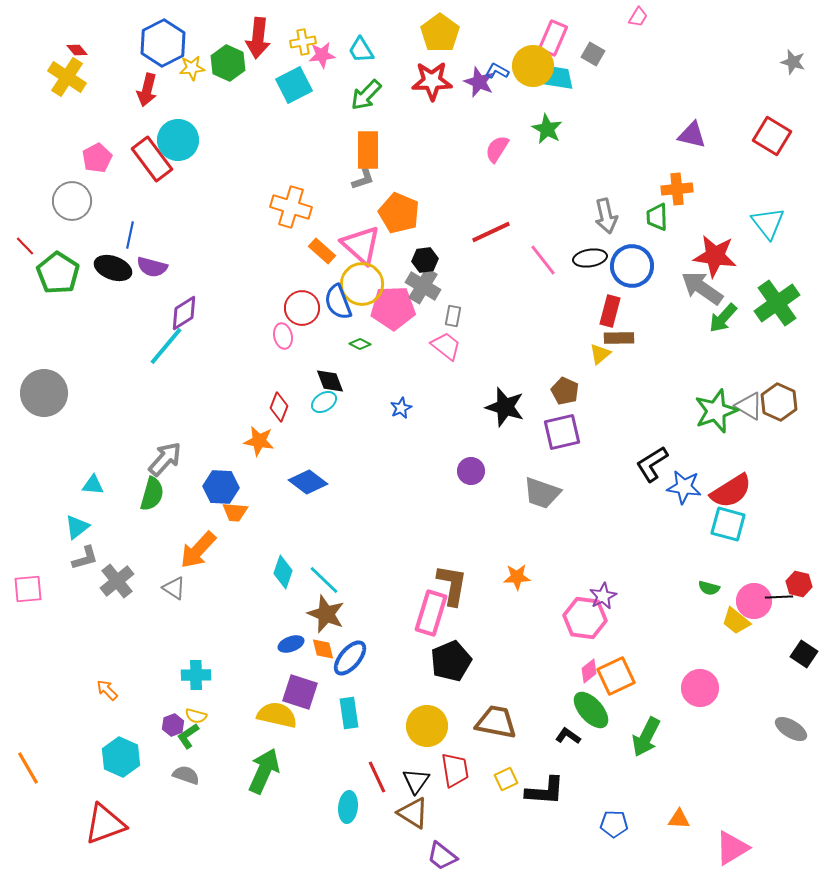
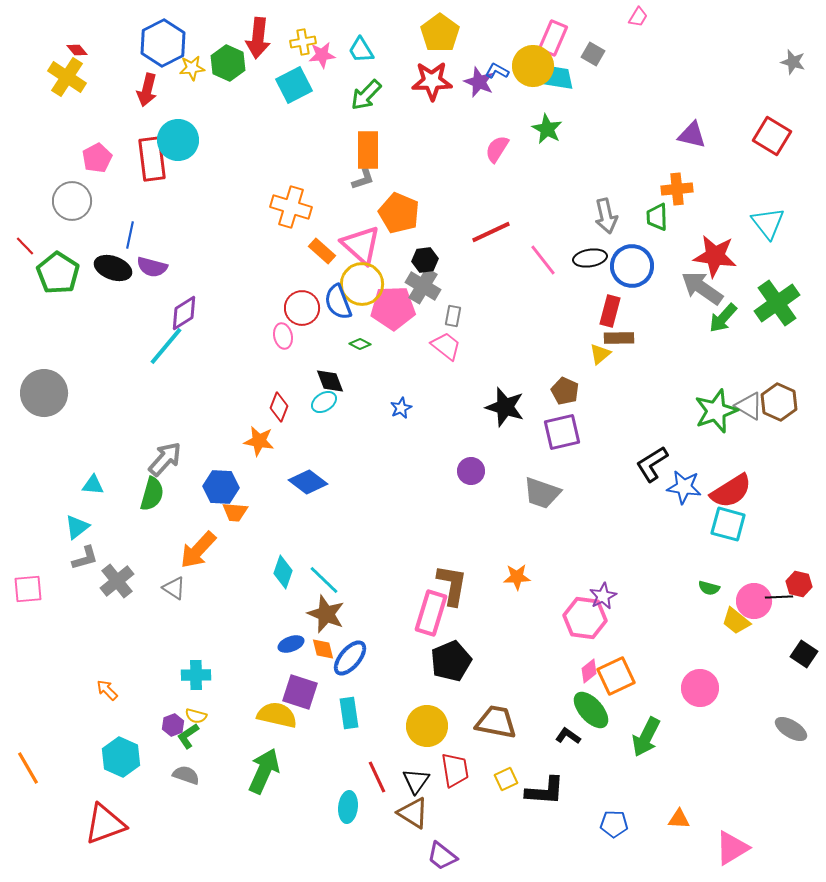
red rectangle at (152, 159): rotated 30 degrees clockwise
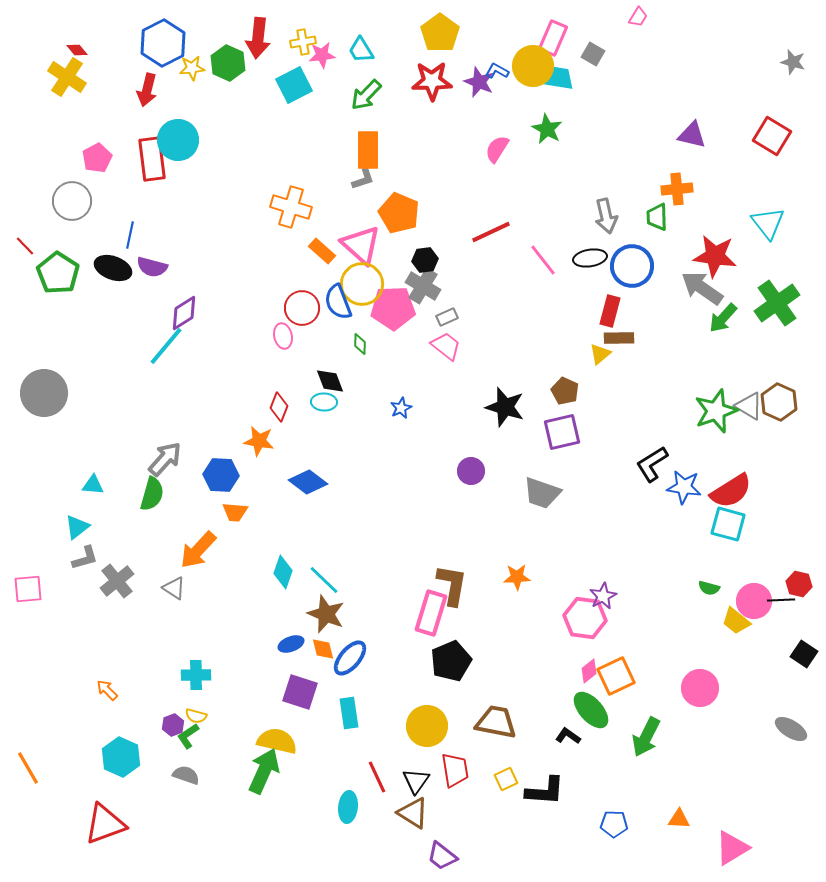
gray rectangle at (453, 316): moved 6 px left, 1 px down; rotated 55 degrees clockwise
green diamond at (360, 344): rotated 65 degrees clockwise
cyan ellipse at (324, 402): rotated 35 degrees clockwise
blue hexagon at (221, 487): moved 12 px up
black line at (779, 597): moved 2 px right, 3 px down
yellow semicircle at (277, 715): moved 26 px down
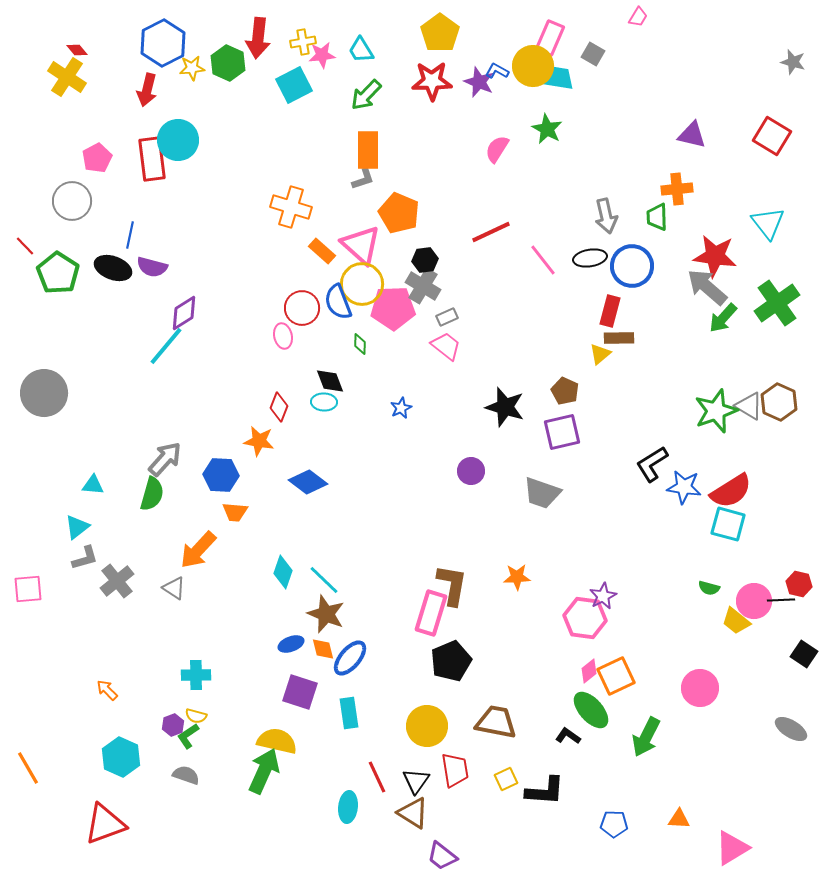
pink rectangle at (553, 38): moved 3 px left
gray arrow at (702, 288): moved 5 px right, 1 px up; rotated 6 degrees clockwise
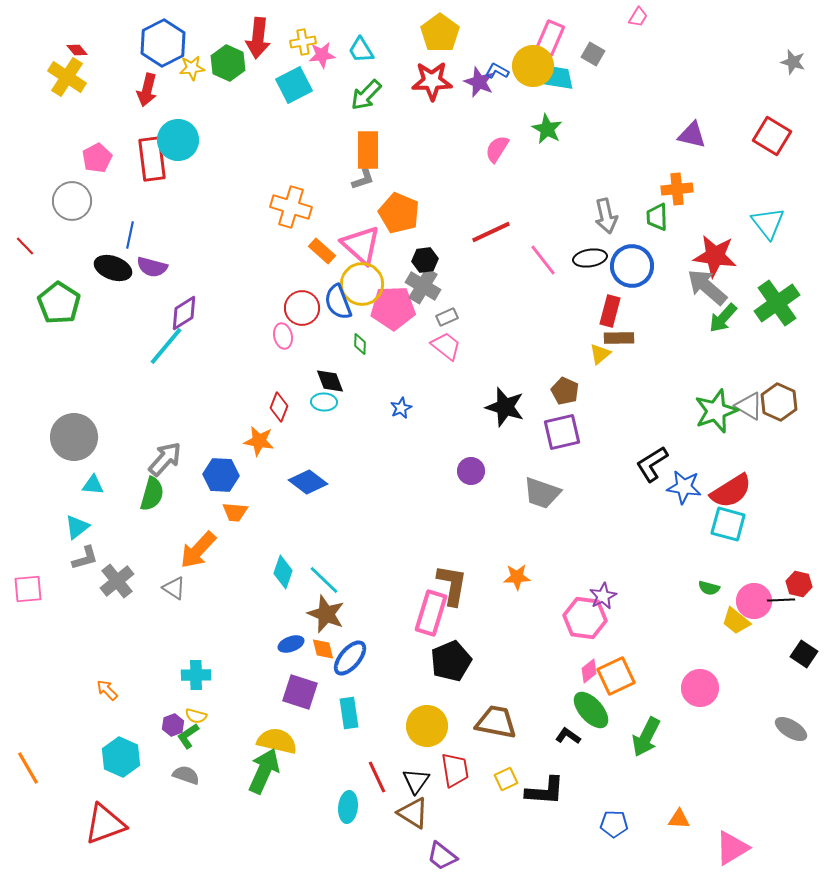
green pentagon at (58, 273): moved 1 px right, 30 px down
gray circle at (44, 393): moved 30 px right, 44 px down
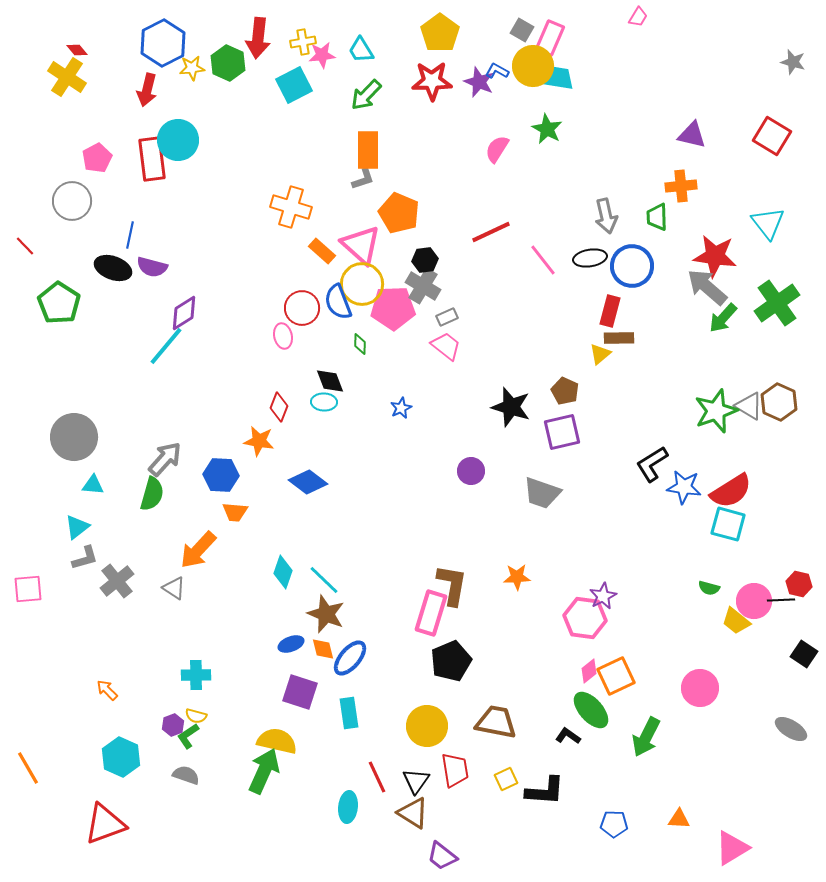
gray square at (593, 54): moved 71 px left, 24 px up
orange cross at (677, 189): moved 4 px right, 3 px up
black star at (505, 407): moved 6 px right
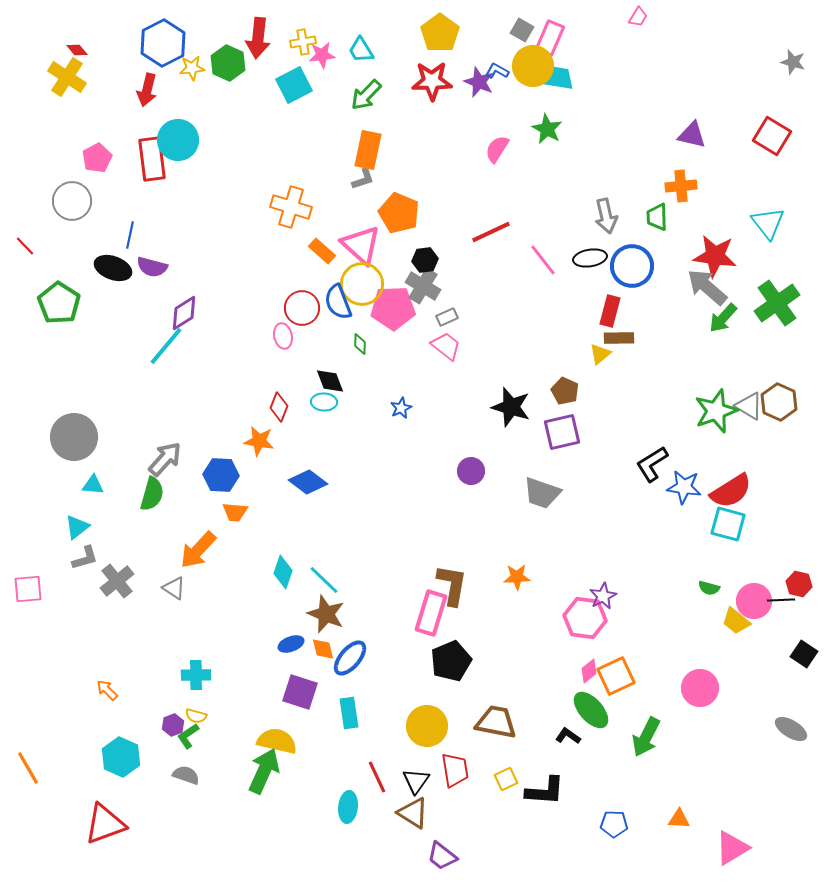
orange rectangle at (368, 150): rotated 12 degrees clockwise
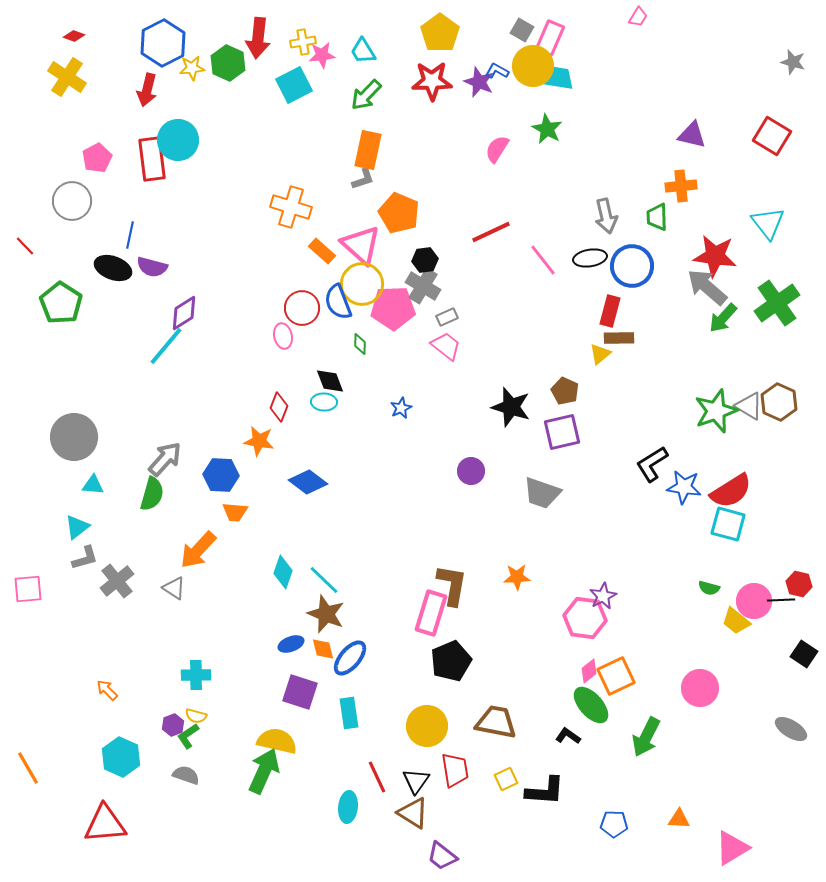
red diamond at (77, 50): moved 3 px left, 14 px up; rotated 30 degrees counterclockwise
cyan trapezoid at (361, 50): moved 2 px right, 1 px down
green pentagon at (59, 303): moved 2 px right
green ellipse at (591, 710): moved 5 px up
red triangle at (105, 824): rotated 15 degrees clockwise
